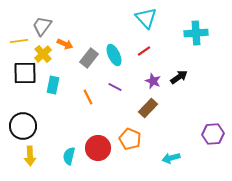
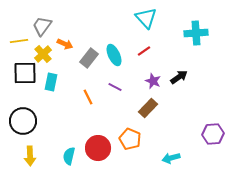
cyan rectangle: moved 2 px left, 3 px up
black circle: moved 5 px up
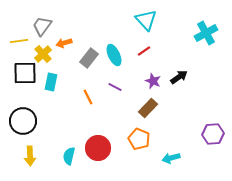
cyan triangle: moved 2 px down
cyan cross: moved 10 px right; rotated 25 degrees counterclockwise
orange arrow: moved 1 px left, 1 px up; rotated 140 degrees clockwise
orange pentagon: moved 9 px right
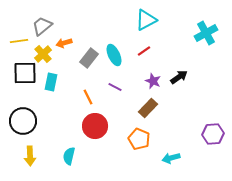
cyan triangle: rotated 45 degrees clockwise
gray trapezoid: rotated 15 degrees clockwise
red circle: moved 3 px left, 22 px up
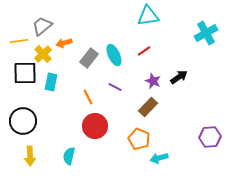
cyan triangle: moved 2 px right, 4 px up; rotated 20 degrees clockwise
brown rectangle: moved 1 px up
purple hexagon: moved 3 px left, 3 px down
cyan arrow: moved 12 px left
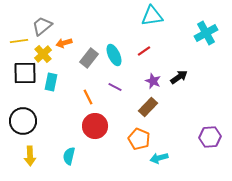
cyan triangle: moved 4 px right
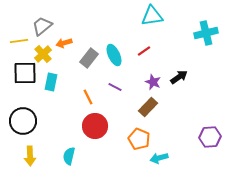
cyan cross: rotated 15 degrees clockwise
purple star: moved 1 px down
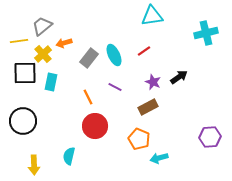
brown rectangle: rotated 18 degrees clockwise
yellow arrow: moved 4 px right, 9 px down
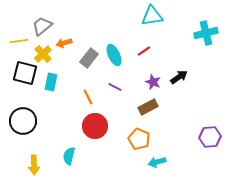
black square: rotated 15 degrees clockwise
cyan arrow: moved 2 px left, 4 px down
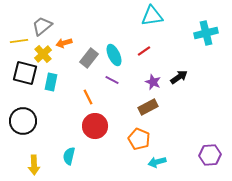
purple line: moved 3 px left, 7 px up
purple hexagon: moved 18 px down
